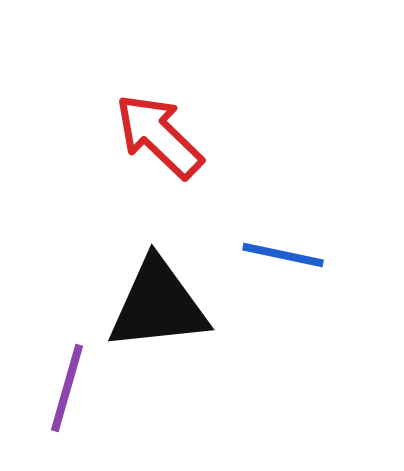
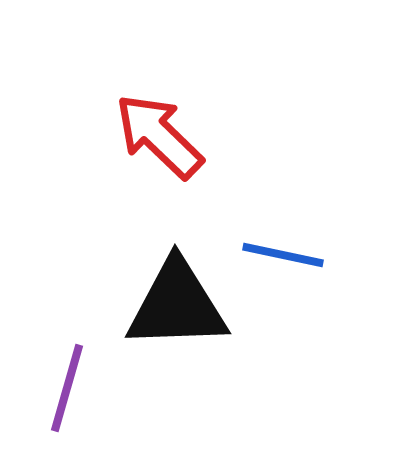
black triangle: moved 19 px right; rotated 4 degrees clockwise
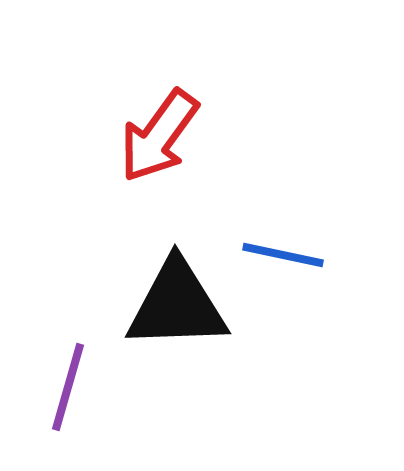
red arrow: rotated 98 degrees counterclockwise
purple line: moved 1 px right, 1 px up
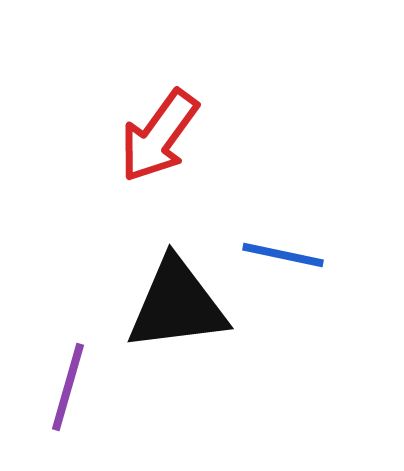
black triangle: rotated 5 degrees counterclockwise
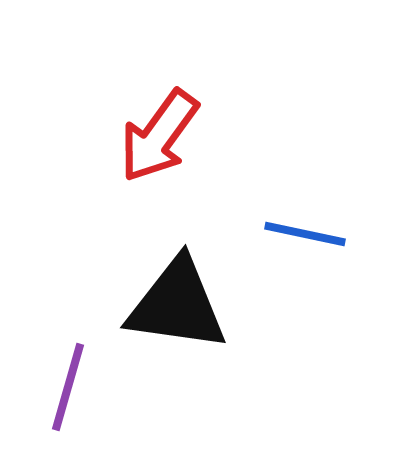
blue line: moved 22 px right, 21 px up
black triangle: rotated 15 degrees clockwise
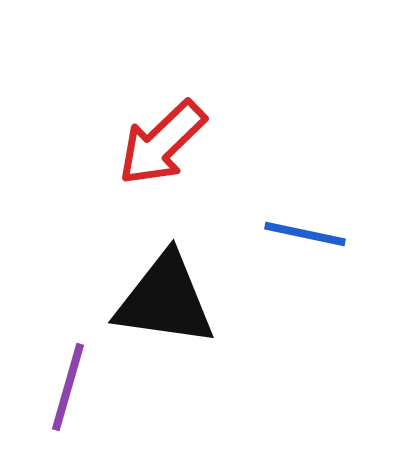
red arrow: moved 3 px right, 7 px down; rotated 10 degrees clockwise
black triangle: moved 12 px left, 5 px up
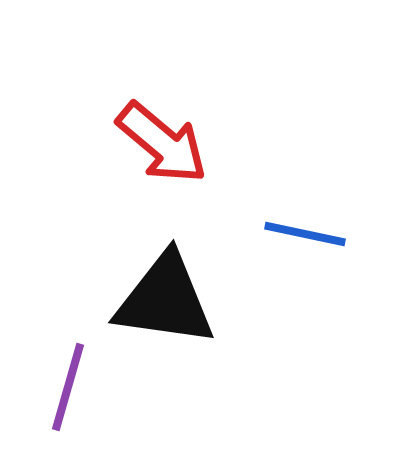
red arrow: rotated 96 degrees counterclockwise
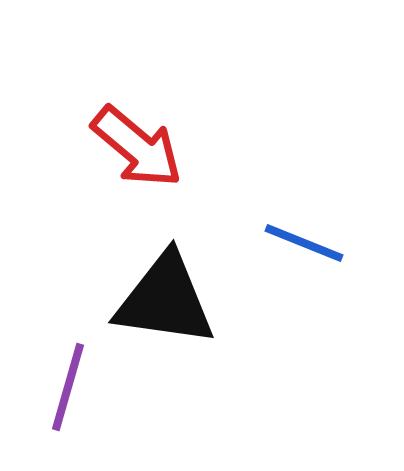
red arrow: moved 25 px left, 4 px down
blue line: moved 1 px left, 9 px down; rotated 10 degrees clockwise
